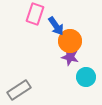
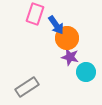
blue arrow: moved 1 px up
orange circle: moved 3 px left, 3 px up
cyan circle: moved 5 px up
gray rectangle: moved 8 px right, 3 px up
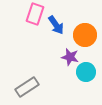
orange circle: moved 18 px right, 3 px up
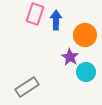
blue arrow: moved 5 px up; rotated 144 degrees counterclockwise
purple star: rotated 18 degrees clockwise
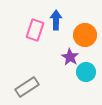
pink rectangle: moved 16 px down
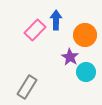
pink rectangle: rotated 25 degrees clockwise
gray rectangle: rotated 25 degrees counterclockwise
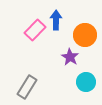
cyan circle: moved 10 px down
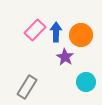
blue arrow: moved 12 px down
orange circle: moved 4 px left
purple star: moved 5 px left
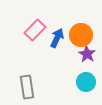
blue arrow: moved 1 px right, 6 px down; rotated 24 degrees clockwise
purple star: moved 22 px right, 3 px up
gray rectangle: rotated 40 degrees counterclockwise
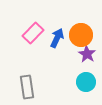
pink rectangle: moved 2 px left, 3 px down
